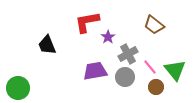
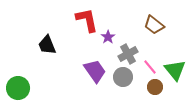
red L-shape: moved 2 px up; rotated 88 degrees clockwise
purple trapezoid: rotated 65 degrees clockwise
gray circle: moved 2 px left
brown circle: moved 1 px left
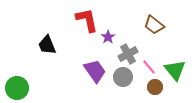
pink line: moved 1 px left
green circle: moved 1 px left
